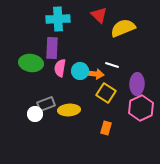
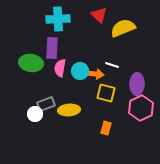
yellow square: rotated 18 degrees counterclockwise
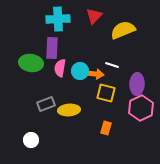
red triangle: moved 5 px left, 1 px down; rotated 30 degrees clockwise
yellow semicircle: moved 2 px down
white circle: moved 4 px left, 26 px down
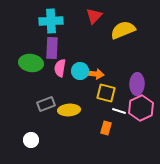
cyan cross: moved 7 px left, 2 px down
white line: moved 7 px right, 46 px down
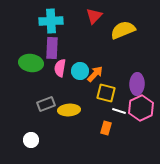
orange arrow: rotated 54 degrees counterclockwise
